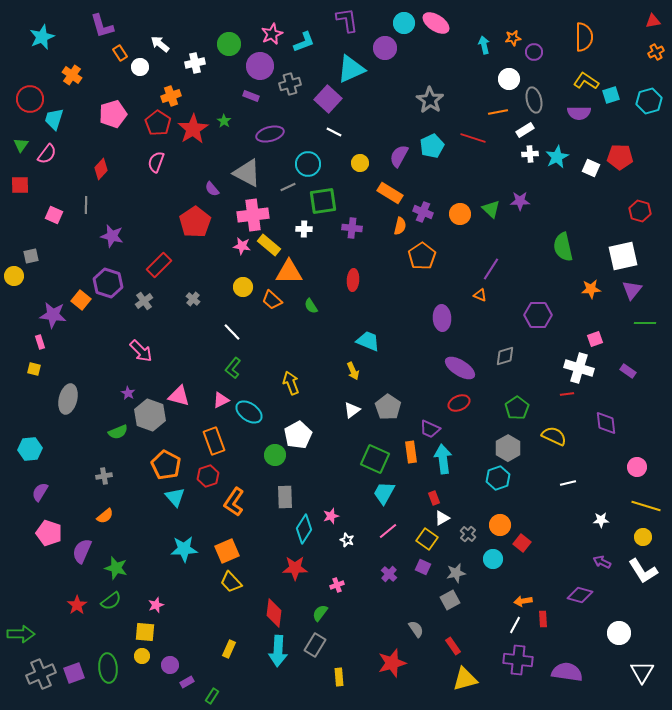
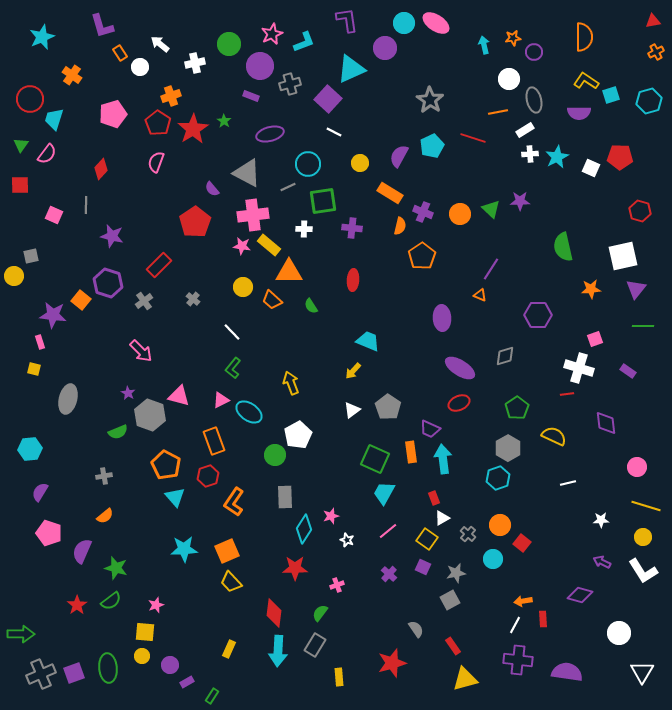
purple triangle at (632, 290): moved 4 px right, 1 px up
green line at (645, 323): moved 2 px left, 3 px down
yellow arrow at (353, 371): rotated 66 degrees clockwise
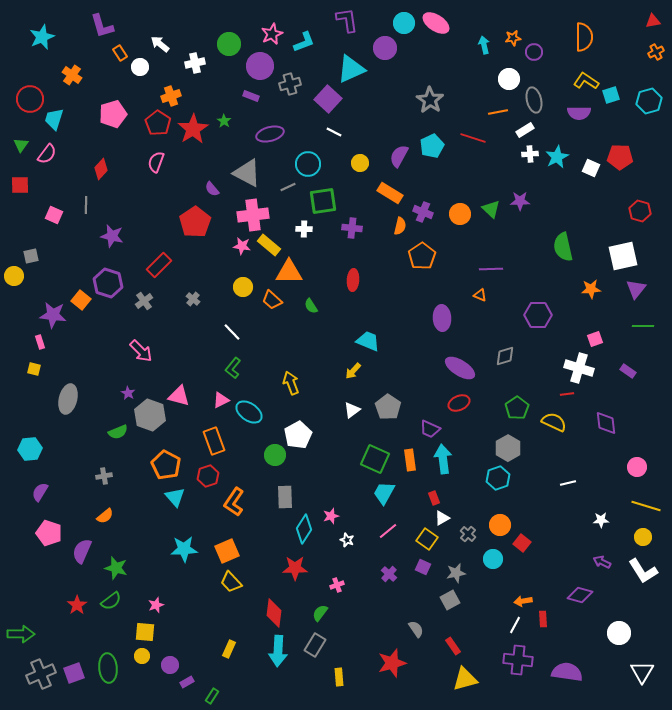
purple line at (491, 269): rotated 55 degrees clockwise
yellow semicircle at (554, 436): moved 14 px up
orange rectangle at (411, 452): moved 1 px left, 8 px down
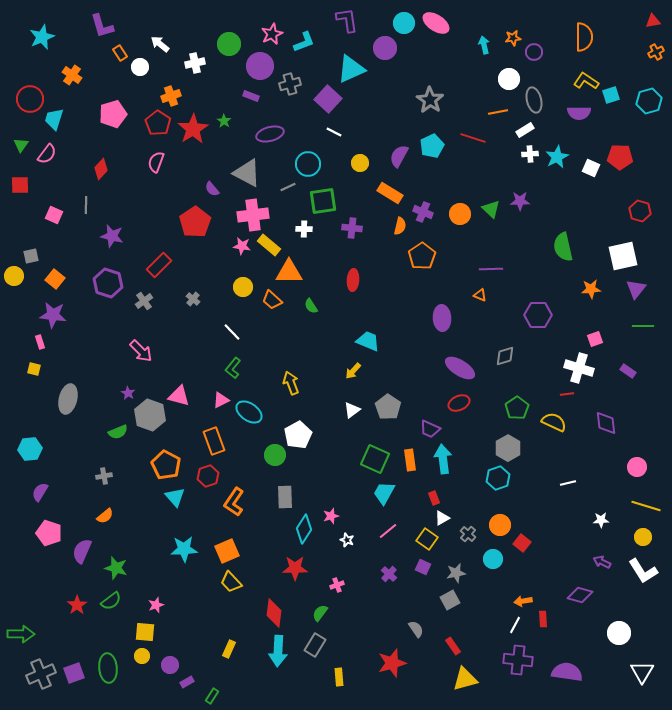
orange square at (81, 300): moved 26 px left, 21 px up
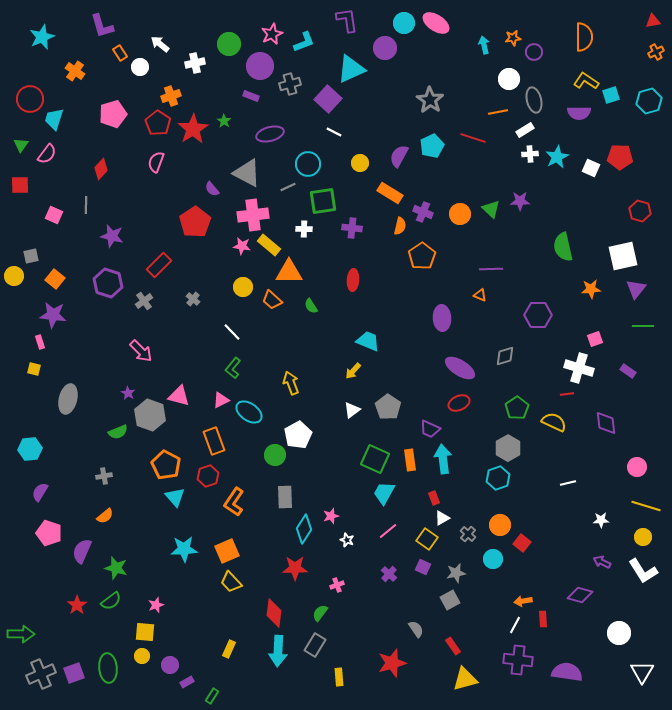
orange cross at (72, 75): moved 3 px right, 4 px up
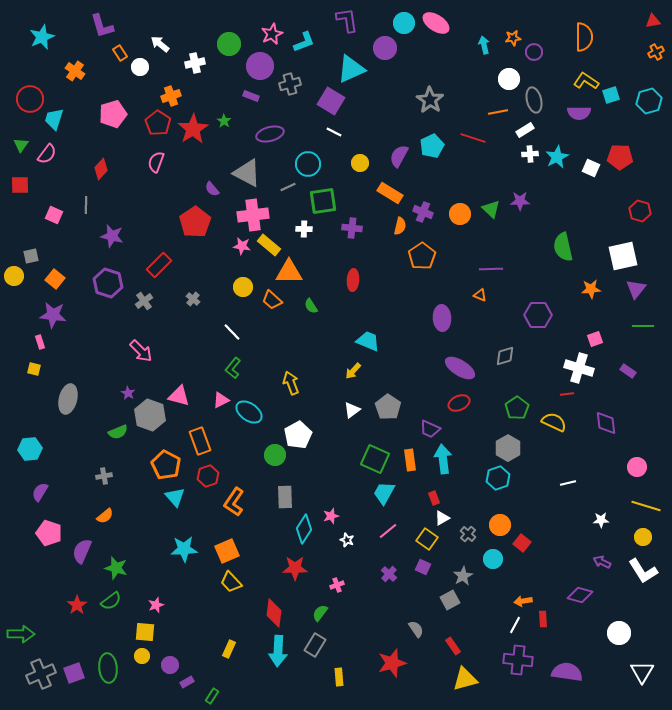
purple square at (328, 99): moved 3 px right, 2 px down; rotated 12 degrees counterclockwise
orange rectangle at (214, 441): moved 14 px left
gray star at (456, 573): moved 7 px right, 3 px down; rotated 18 degrees counterclockwise
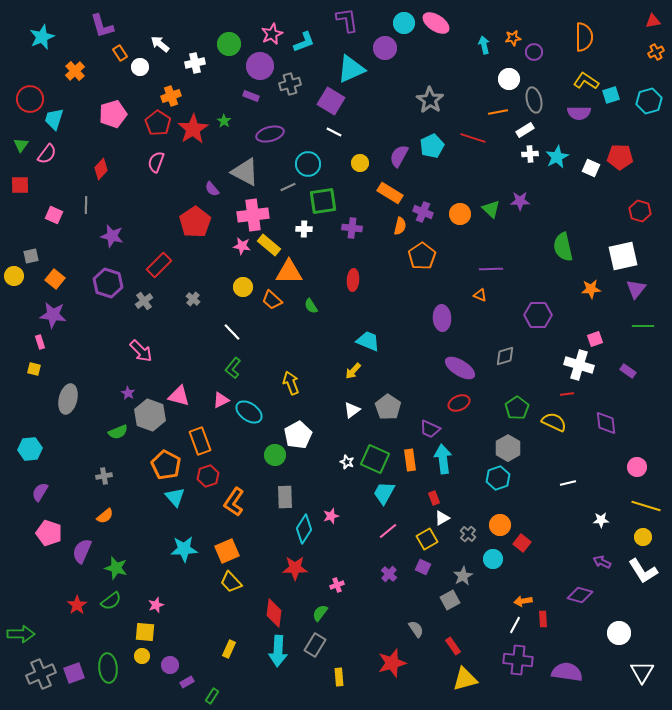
orange cross at (75, 71): rotated 12 degrees clockwise
gray triangle at (247, 173): moved 2 px left, 1 px up
white cross at (579, 368): moved 3 px up
yellow square at (427, 539): rotated 25 degrees clockwise
white star at (347, 540): moved 78 px up
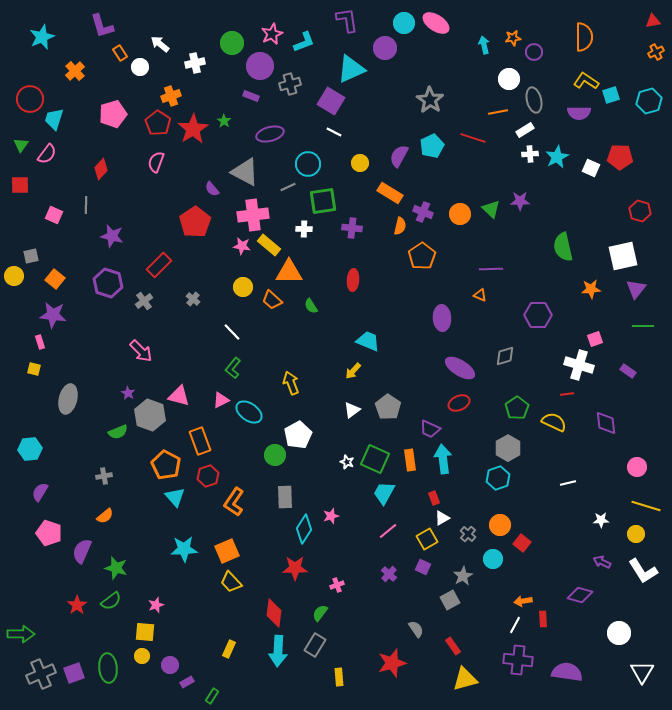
green circle at (229, 44): moved 3 px right, 1 px up
yellow circle at (643, 537): moved 7 px left, 3 px up
